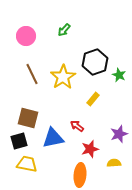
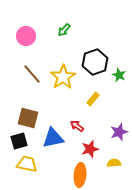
brown line: rotated 15 degrees counterclockwise
purple star: moved 2 px up
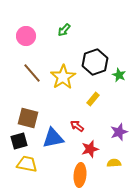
brown line: moved 1 px up
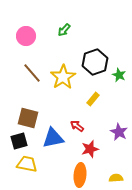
purple star: rotated 24 degrees counterclockwise
yellow semicircle: moved 2 px right, 15 px down
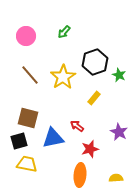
green arrow: moved 2 px down
brown line: moved 2 px left, 2 px down
yellow rectangle: moved 1 px right, 1 px up
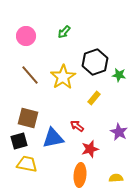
green star: rotated 16 degrees counterclockwise
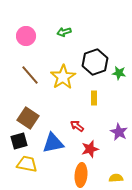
green arrow: rotated 32 degrees clockwise
green star: moved 2 px up
yellow rectangle: rotated 40 degrees counterclockwise
brown square: rotated 20 degrees clockwise
blue triangle: moved 5 px down
orange ellipse: moved 1 px right
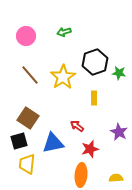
yellow trapezoid: rotated 95 degrees counterclockwise
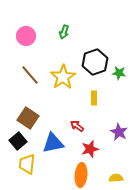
green arrow: rotated 56 degrees counterclockwise
black square: moved 1 px left; rotated 24 degrees counterclockwise
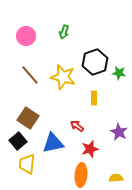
yellow star: rotated 25 degrees counterclockwise
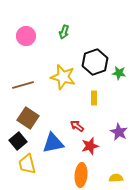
brown line: moved 7 px left, 10 px down; rotated 65 degrees counterclockwise
red star: moved 3 px up
yellow trapezoid: rotated 20 degrees counterclockwise
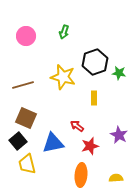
brown square: moved 2 px left; rotated 10 degrees counterclockwise
purple star: moved 3 px down
